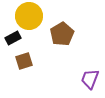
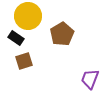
yellow circle: moved 1 px left
black rectangle: moved 3 px right; rotated 63 degrees clockwise
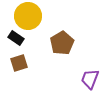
brown pentagon: moved 9 px down
brown square: moved 5 px left, 2 px down
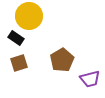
yellow circle: moved 1 px right
brown pentagon: moved 17 px down
purple trapezoid: rotated 125 degrees counterclockwise
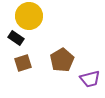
brown square: moved 4 px right
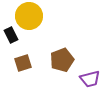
black rectangle: moved 5 px left, 3 px up; rotated 28 degrees clockwise
brown pentagon: rotated 10 degrees clockwise
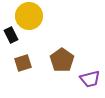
brown pentagon: rotated 15 degrees counterclockwise
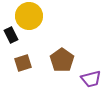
purple trapezoid: moved 1 px right
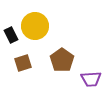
yellow circle: moved 6 px right, 10 px down
purple trapezoid: rotated 10 degrees clockwise
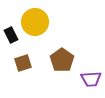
yellow circle: moved 4 px up
